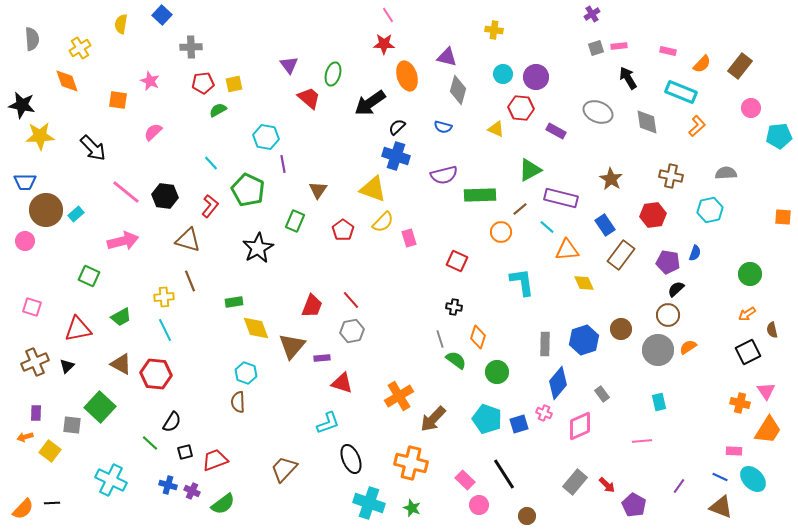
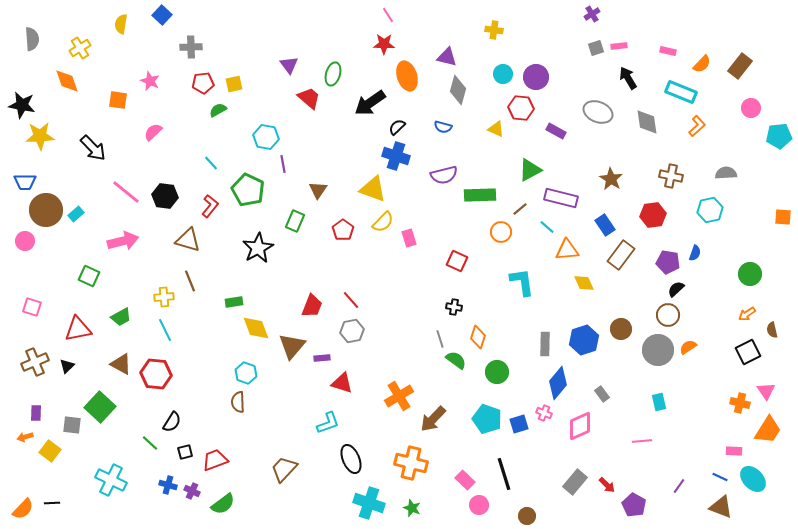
black line at (504, 474): rotated 16 degrees clockwise
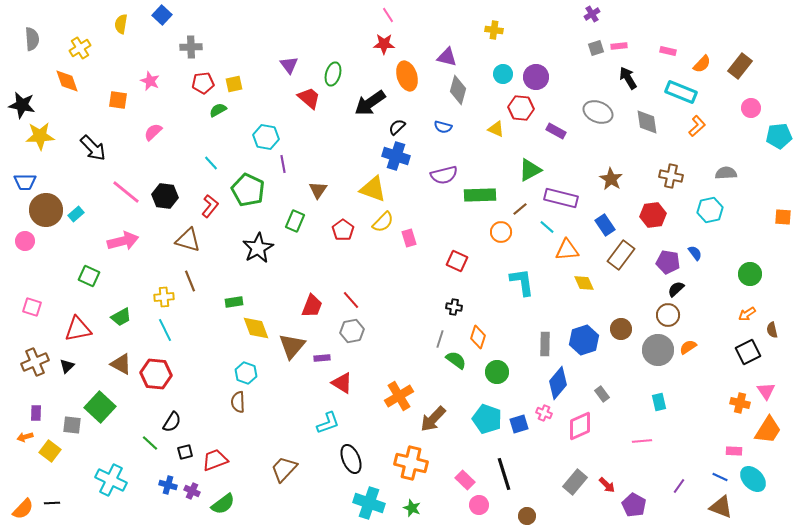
blue semicircle at (695, 253): rotated 56 degrees counterclockwise
gray line at (440, 339): rotated 36 degrees clockwise
red triangle at (342, 383): rotated 15 degrees clockwise
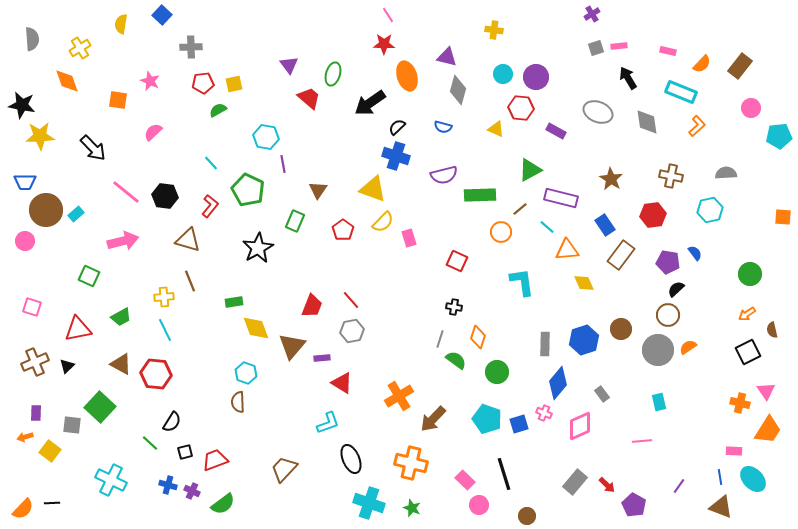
blue line at (720, 477): rotated 56 degrees clockwise
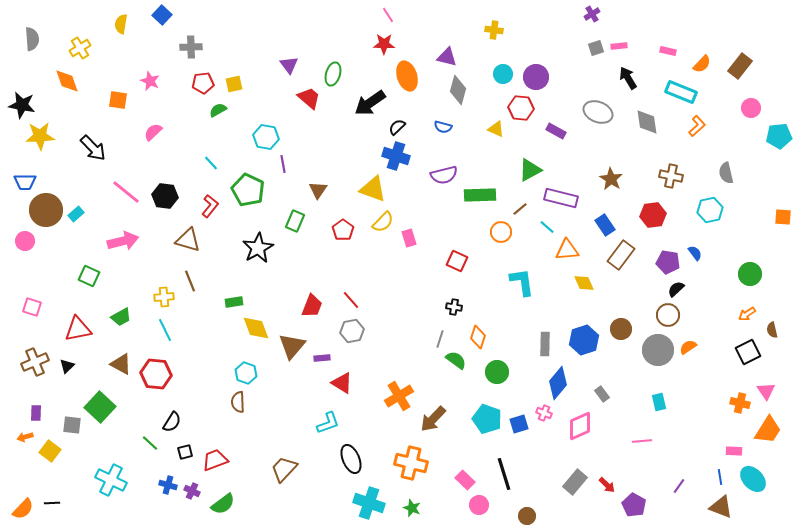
gray semicircle at (726, 173): rotated 100 degrees counterclockwise
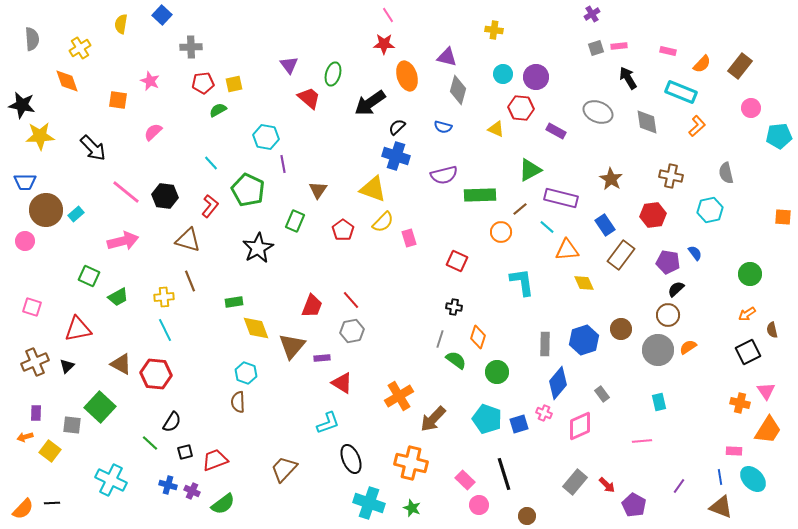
green trapezoid at (121, 317): moved 3 px left, 20 px up
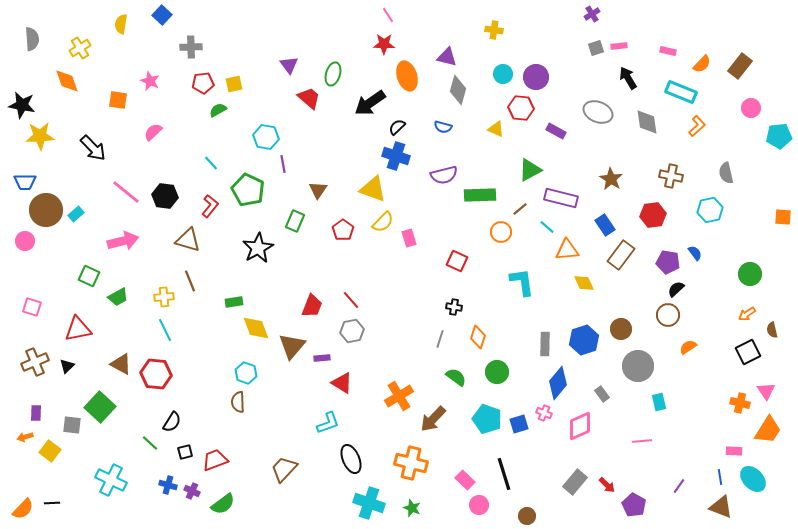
gray circle at (658, 350): moved 20 px left, 16 px down
green semicircle at (456, 360): moved 17 px down
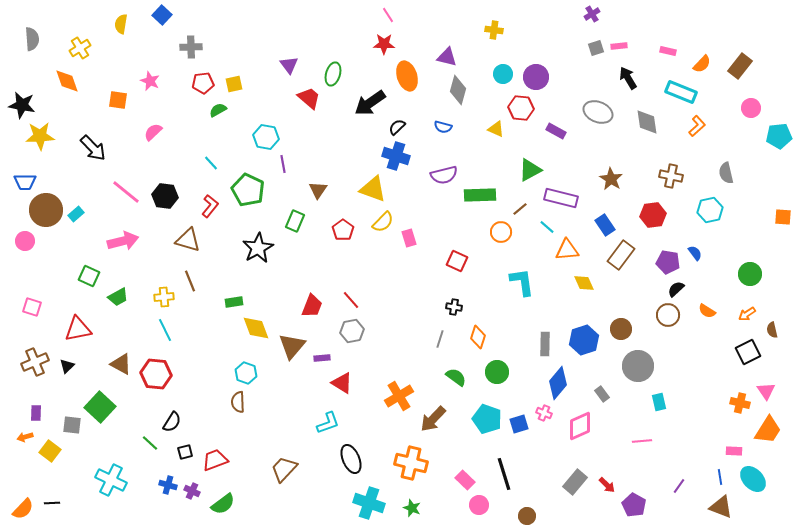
orange semicircle at (688, 347): moved 19 px right, 36 px up; rotated 114 degrees counterclockwise
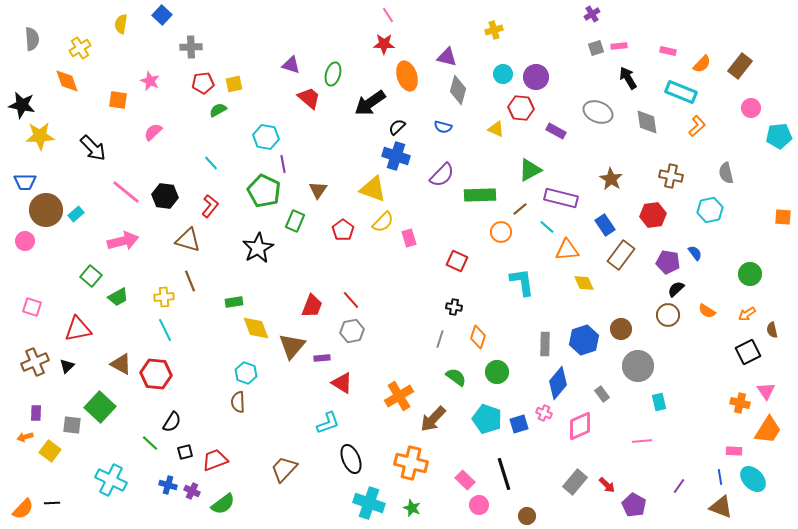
yellow cross at (494, 30): rotated 24 degrees counterclockwise
purple triangle at (289, 65): moved 2 px right; rotated 36 degrees counterclockwise
purple semicircle at (444, 175): moved 2 px left; rotated 32 degrees counterclockwise
green pentagon at (248, 190): moved 16 px right, 1 px down
green square at (89, 276): moved 2 px right; rotated 15 degrees clockwise
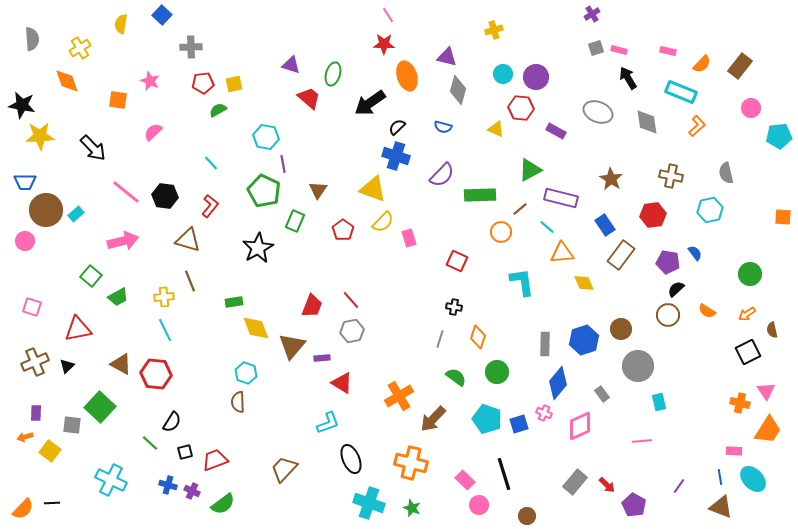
pink rectangle at (619, 46): moved 4 px down; rotated 21 degrees clockwise
orange triangle at (567, 250): moved 5 px left, 3 px down
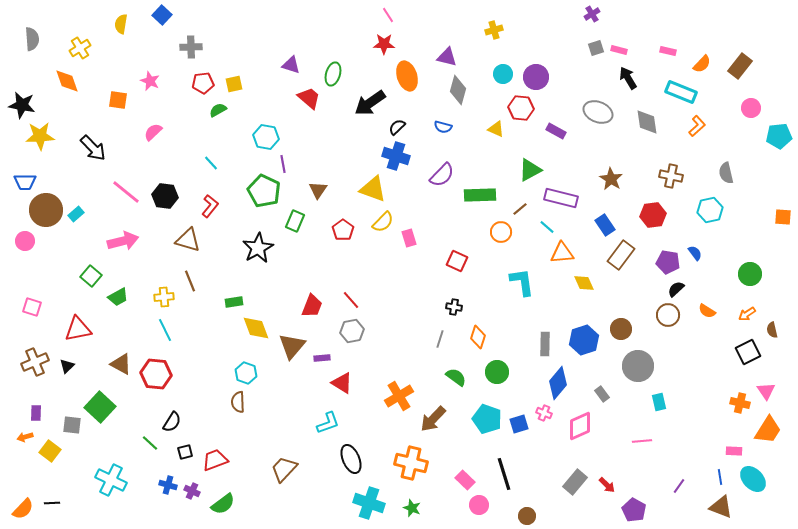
purple pentagon at (634, 505): moved 5 px down
